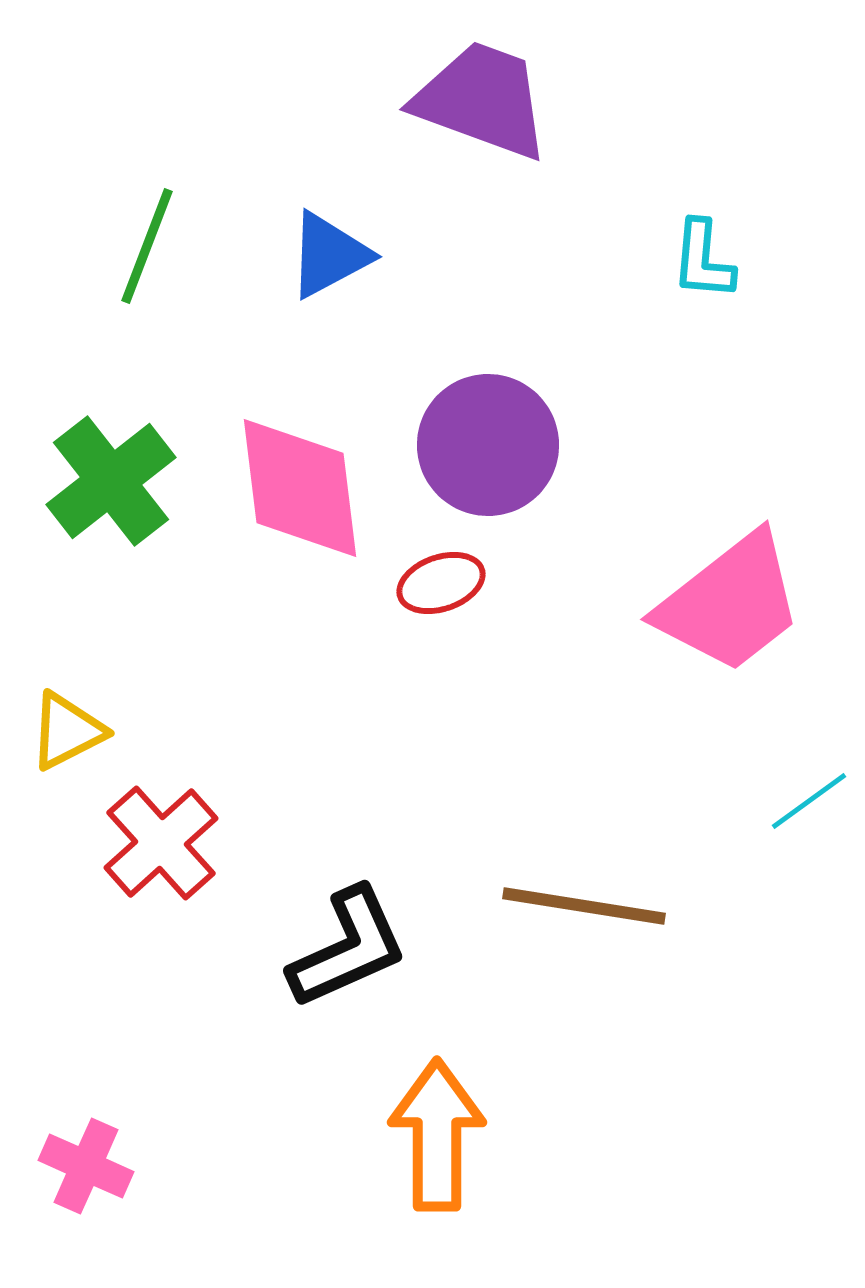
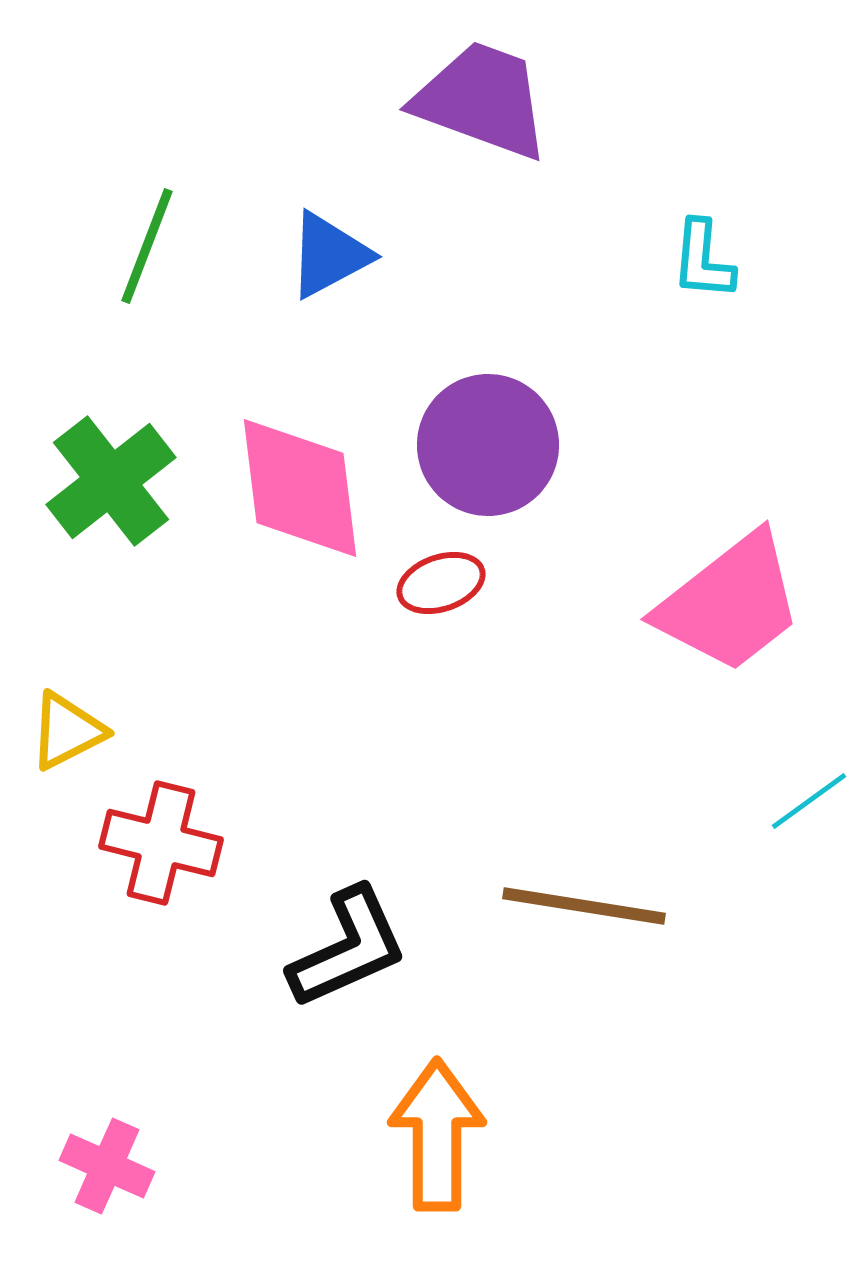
red cross: rotated 34 degrees counterclockwise
pink cross: moved 21 px right
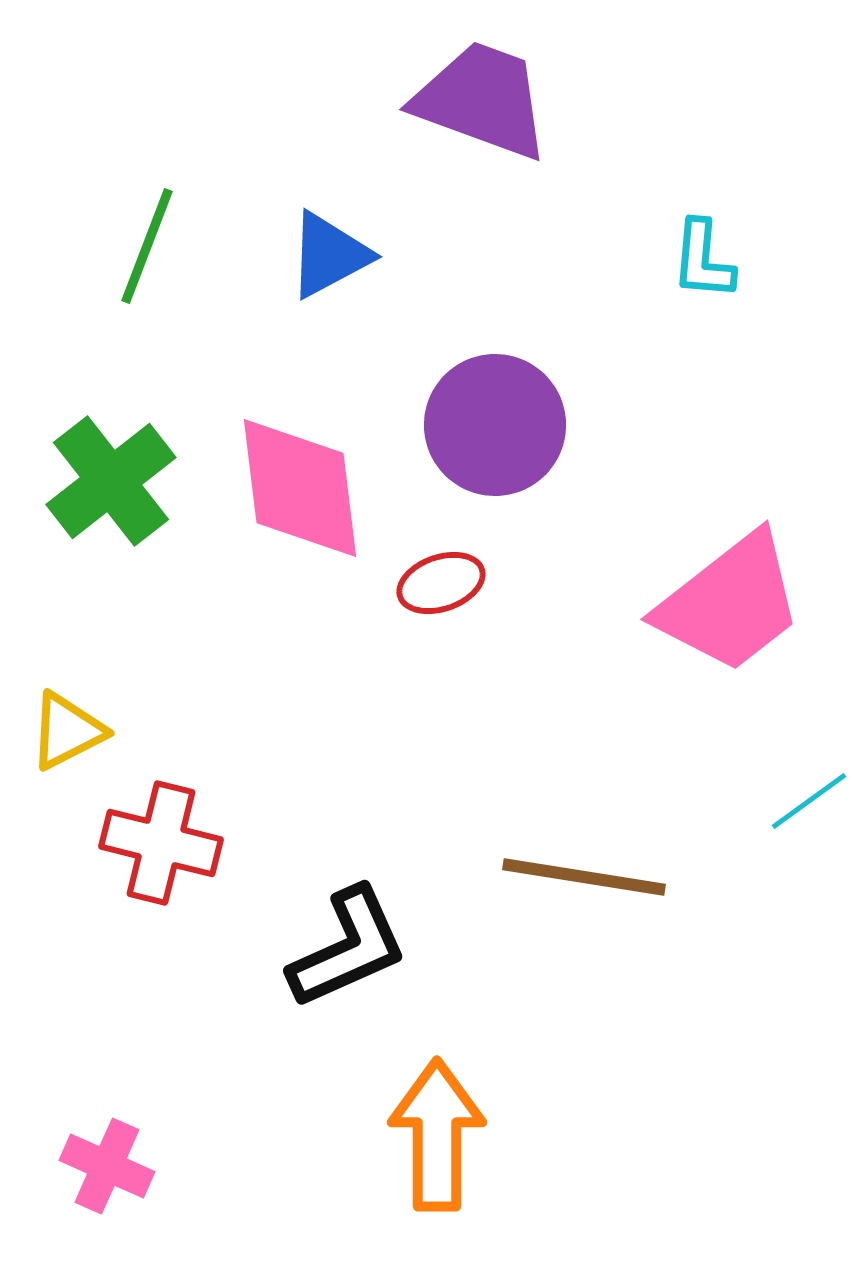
purple circle: moved 7 px right, 20 px up
brown line: moved 29 px up
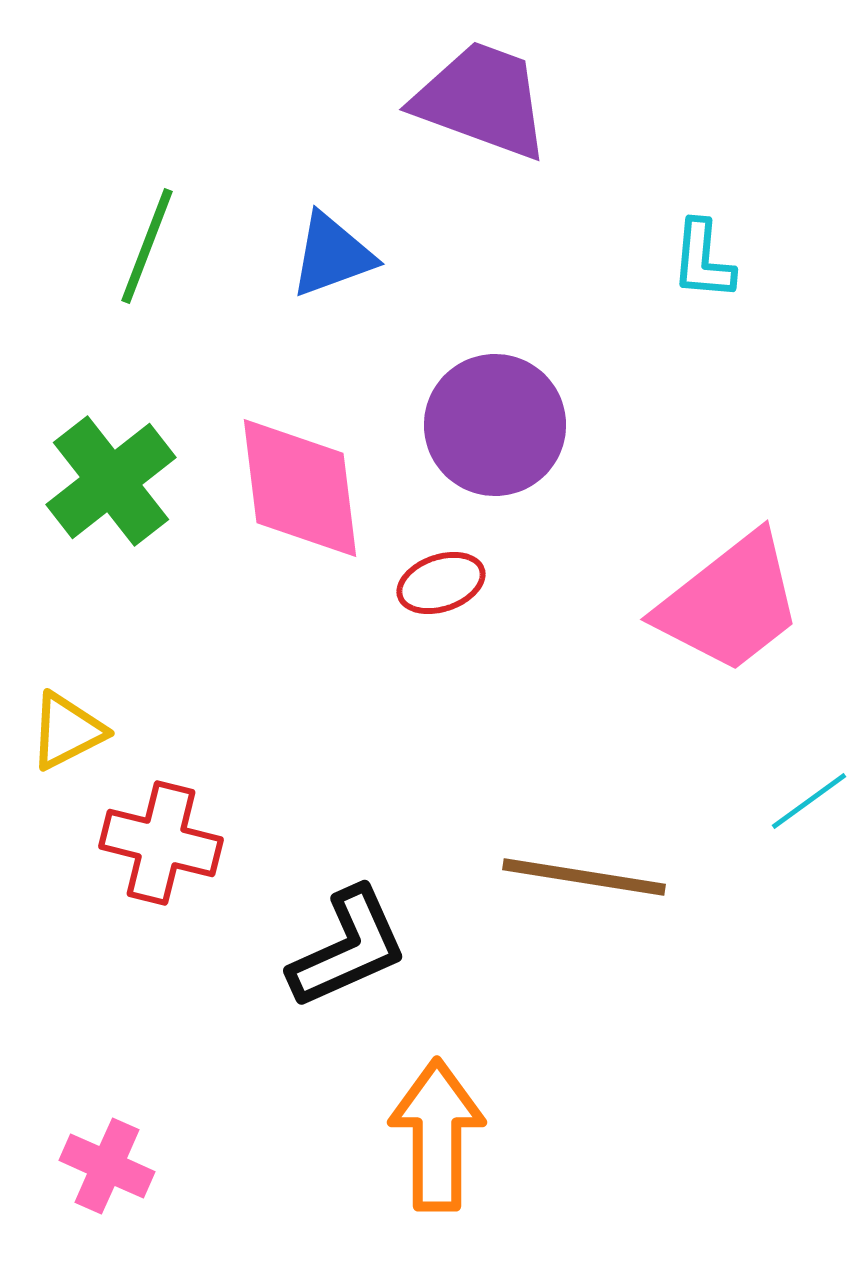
blue triangle: moved 3 px right; rotated 8 degrees clockwise
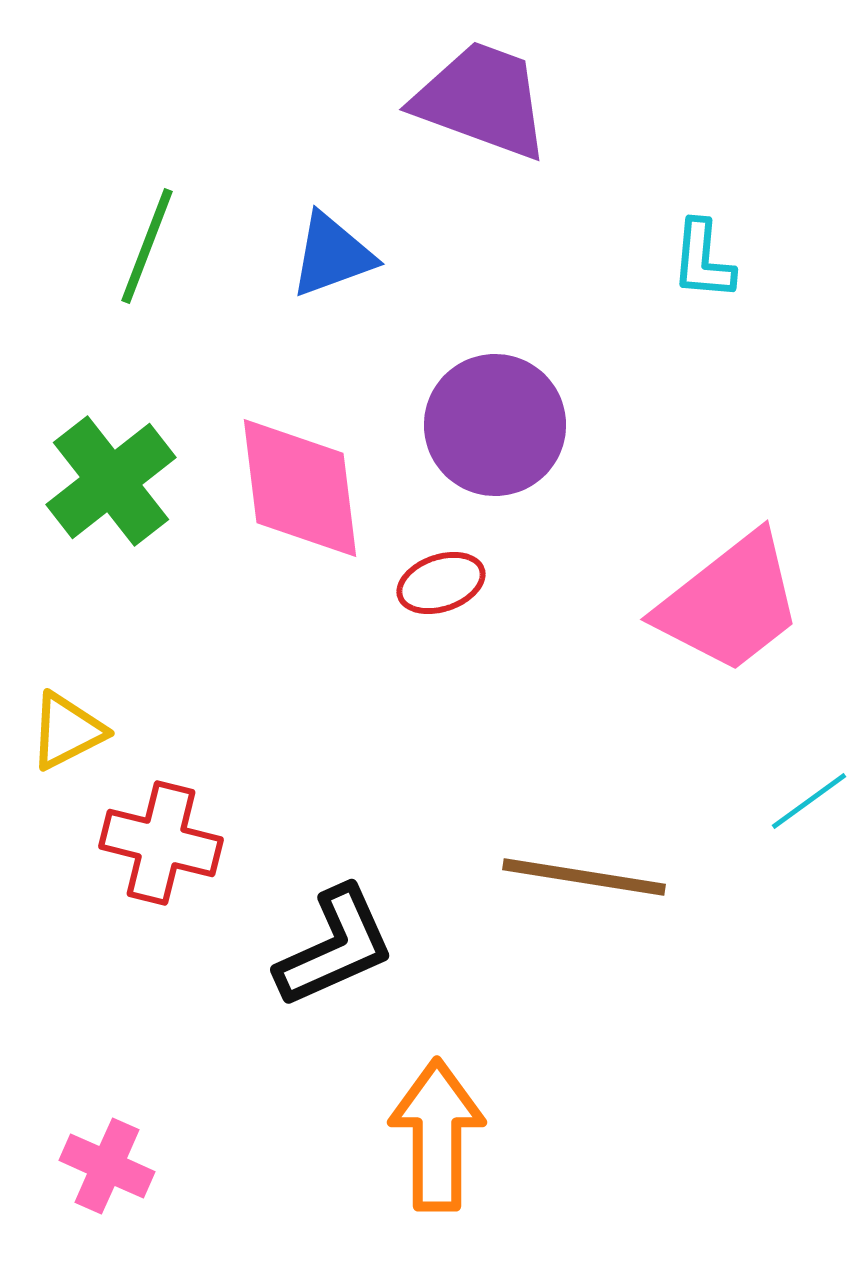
black L-shape: moved 13 px left, 1 px up
